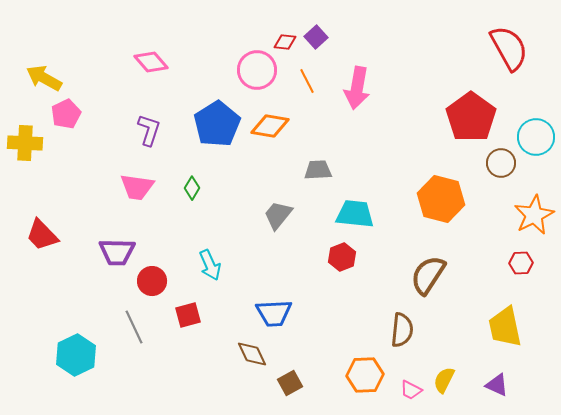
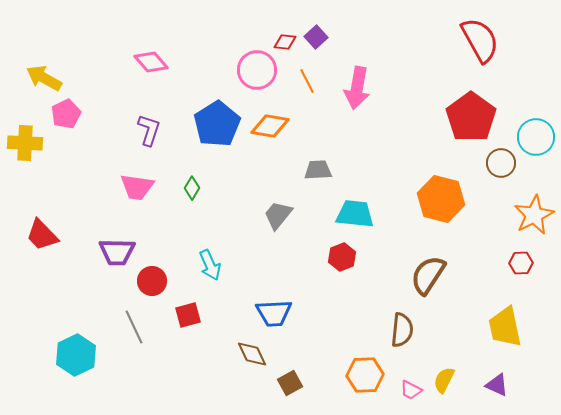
red semicircle at (509, 48): moved 29 px left, 8 px up
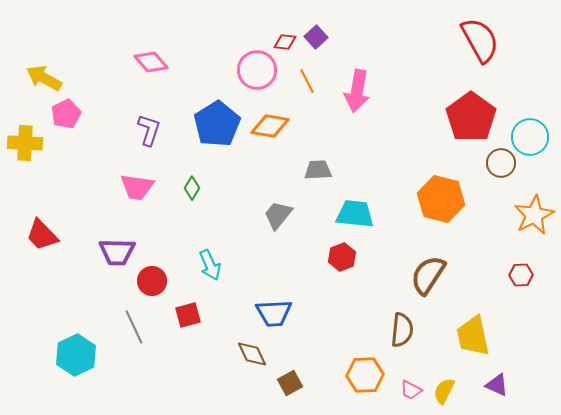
pink arrow at (357, 88): moved 3 px down
cyan circle at (536, 137): moved 6 px left
red hexagon at (521, 263): moved 12 px down
yellow trapezoid at (505, 327): moved 32 px left, 9 px down
yellow semicircle at (444, 380): moved 11 px down
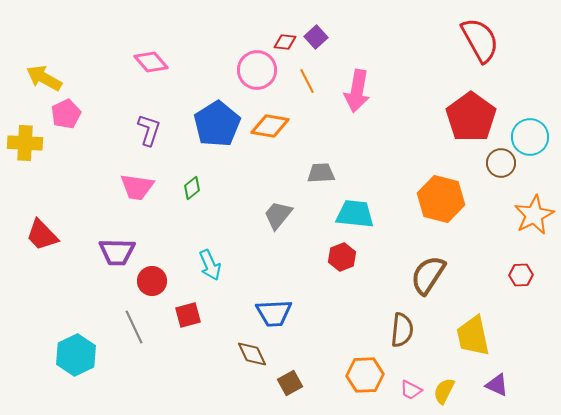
gray trapezoid at (318, 170): moved 3 px right, 3 px down
green diamond at (192, 188): rotated 20 degrees clockwise
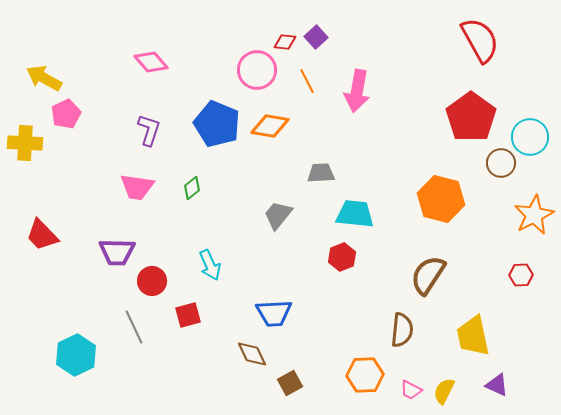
blue pentagon at (217, 124): rotated 18 degrees counterclockwise
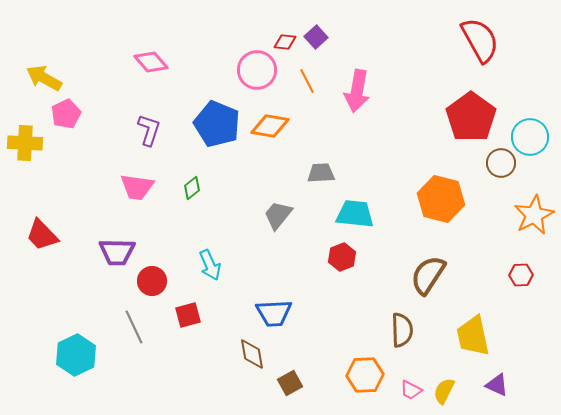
brown semicircle at (402, 330): rotated 8 degrees counterclockwise
brown diamond at (252, 354): rotated 16 degrees clockwise
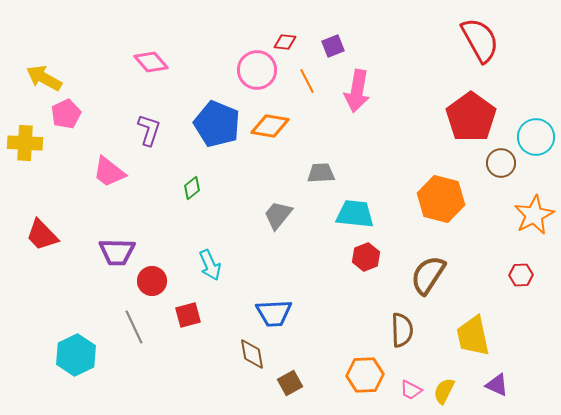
purple square at (316, 37): moved 17 px right, 9 px down; rotated 20 degrees clockwise
cyan circle at (530, 137): moved 6 px right
pink trapezoid at (137, 187): moved 28 px left, 15 px up; rotated 30 degrees clockwise
red hexagon at (342, 257): moved 24 px right
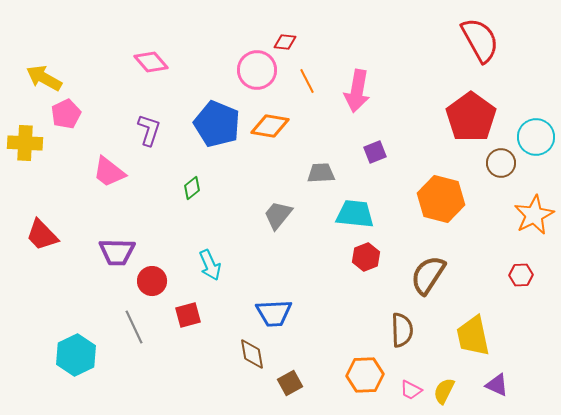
purple square at (333, 46): moved 42 px right, 106 px down
